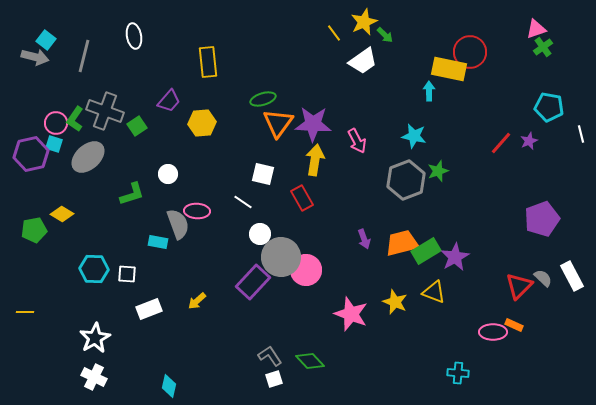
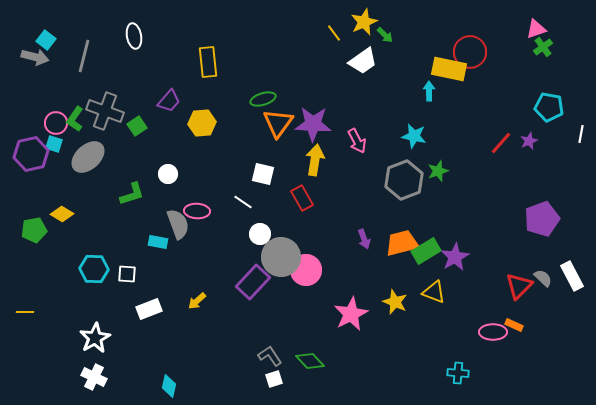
white line at (581, 134): rotated 24 degrees clockwise
gray hexagon at (406, 180): moved 2 px left
pink star at (351, 314): rotated 24 degrees clockwise
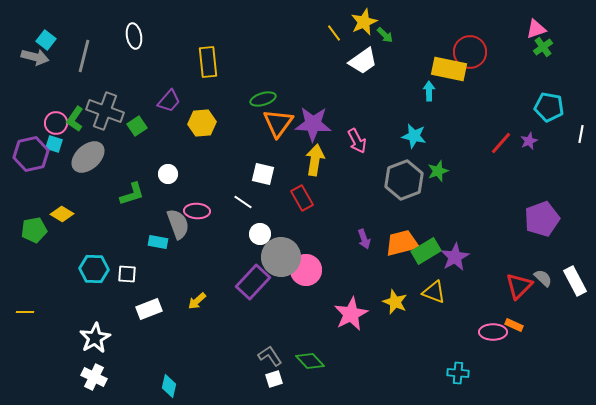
white rectangle at (572, 276): moved 3 px right, 5 px down
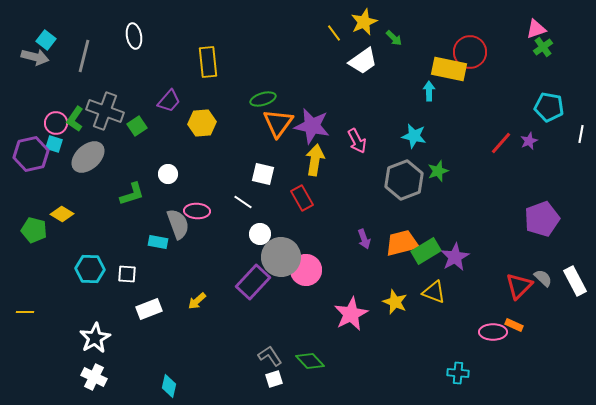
green arrow at (385, 35): moved 9 px right, 3 px down
purple star at (313, 124): moved 1 px left, 2 px down; rotated 9 degrees clockwise
green pentagon at (34, 230): rotated 25 degrees clockwise
cyan hexagon at (94, 269): moved 4 px left
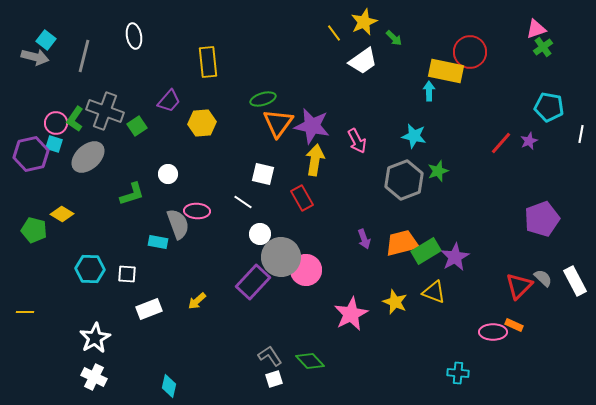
yellow rectangle at (449, 69): moved 3 px left, 2 px down
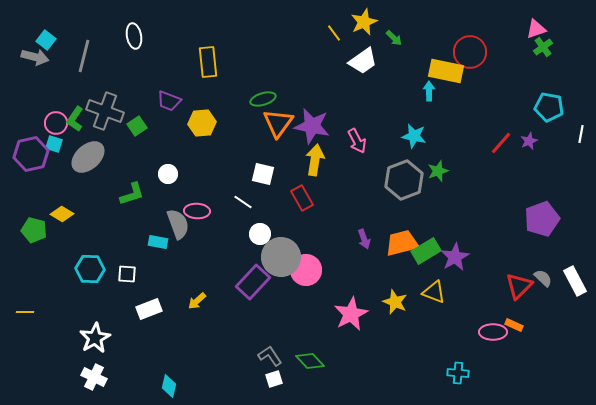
purple trapezoid at (169, 101): rotated 70 degrees clockwise
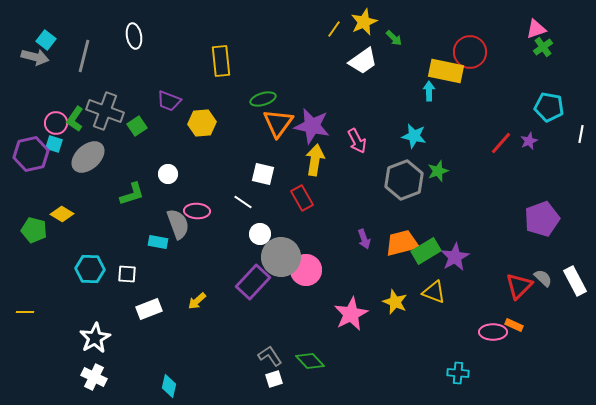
yellow line at (334, 33): moved 4 px up; rotated 72 degrees clockwise
yellow rectangle at (208, 62): moved 13 px right, 1 px up
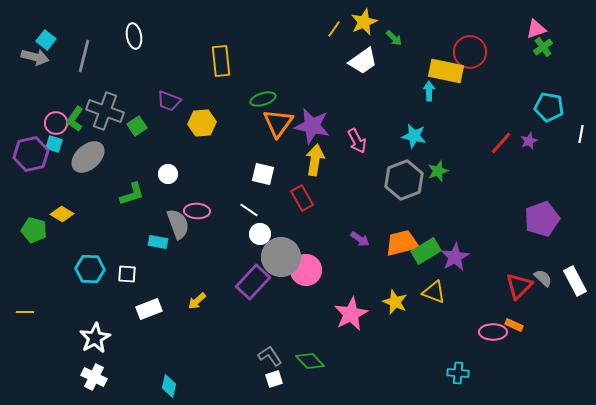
white line at (243, 202): moved 6 px right, 8 px down
purple arrow at (364, 239): moved 4 px left; rotated 36 degrees counterclockwise
